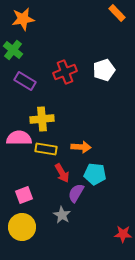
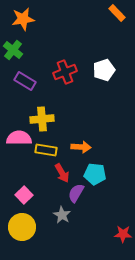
yellow rectangle: moved 1 px down
pink square: rotated 24 degrees counterclockwise
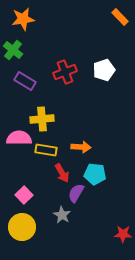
orange rectangle: moved 3 px right, 4 px down
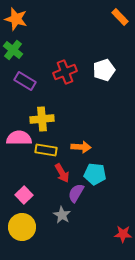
orange star: moved 7 px left; rotated 25 degrees clockwise
